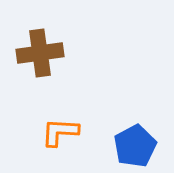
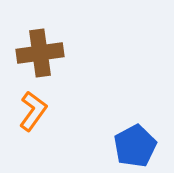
orange L-shape: moved 27 px left, 21 px up; rotated 123 degrees clockwise
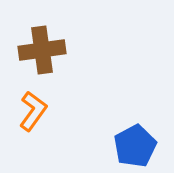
brown cross: moved 2 px right, 3 px up
